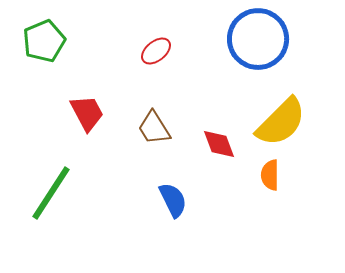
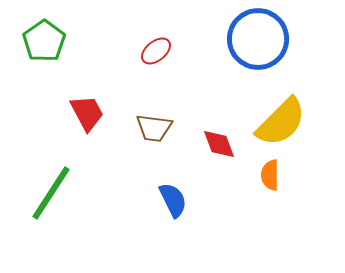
green pentagon: rotated 12 degrees counterclockwise
brown trapezoid: rotated 51 degrees counterclockwise
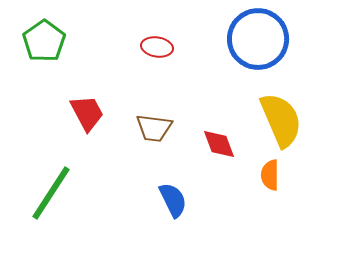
red ellipse: moved 1 px right, 4 px up; rotated 48 degrees clockwise
yellow semicircle: moved 2 px up; rotated 68 degrees counterclockwise
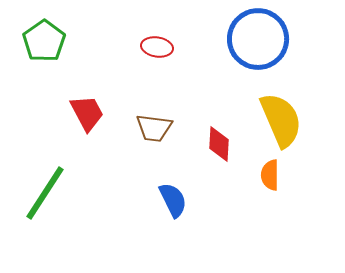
red diamond: rotated 24 degrees clockwise
green line: moved 6 px left
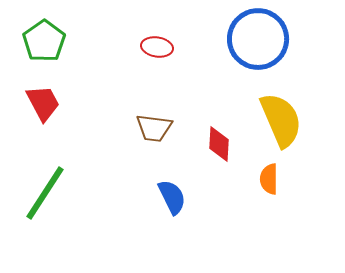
red trapezoid: moved 44 px left, 10 px up
orange semicircle: moved 1 px left, 4 px down
blue semicircle: moved 1 px left, 3 px up
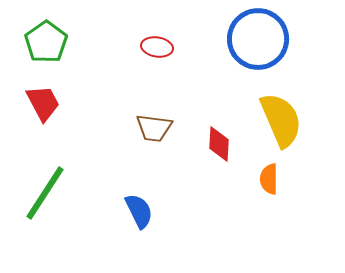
green pentagon: moved 2 px right, 1 px down
blue semicircle: moved 33 px left, 14 px down
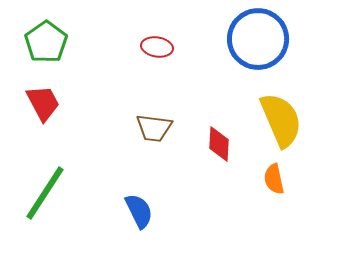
orange semicircle: moved 5 px right; rotated 12 degrees counterclockwise
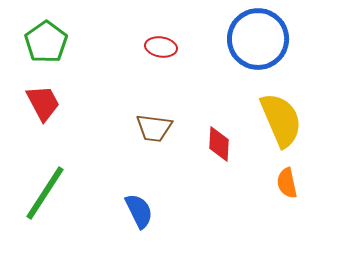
red ellipse: moved 4 px right
orange semicircle: moved 13 px right, 4 px down
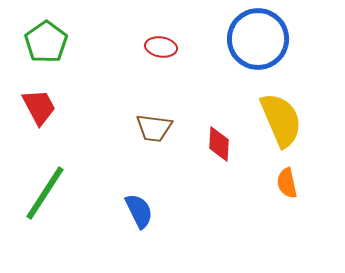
red trapezoid: moved 4 px left, 4 px down
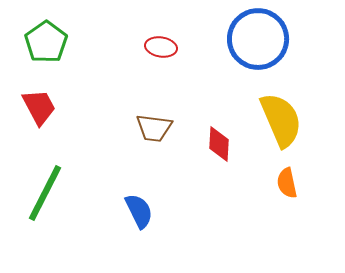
green line: rotated 6 degrees counterclockwise
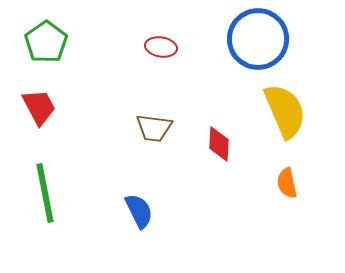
yellow semicircle: moved 4 px right, 9 px up
green line: rotated 38 degrees counterclockwise
